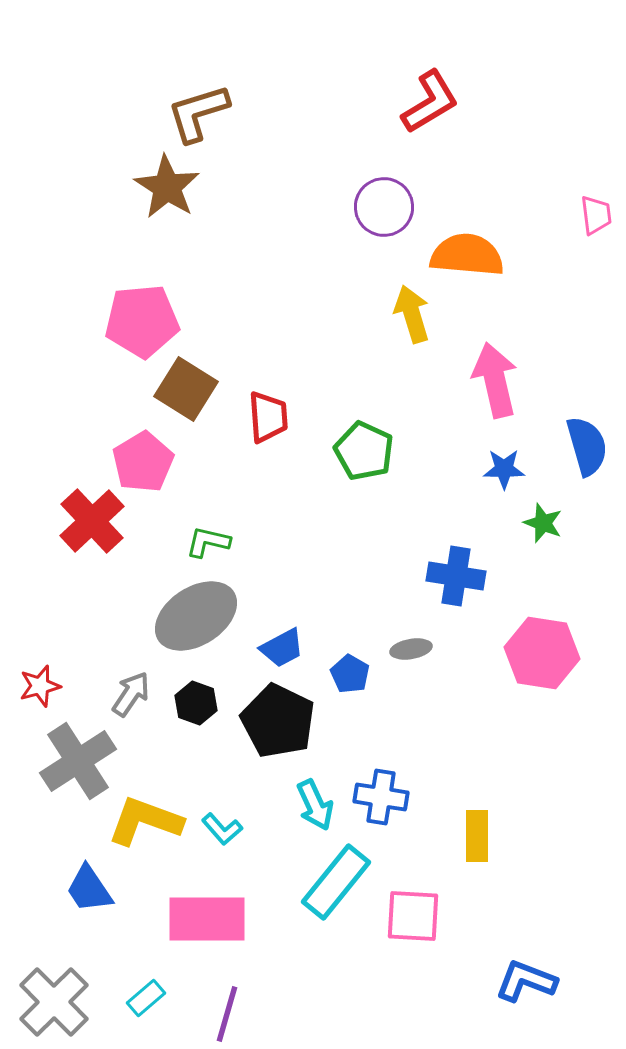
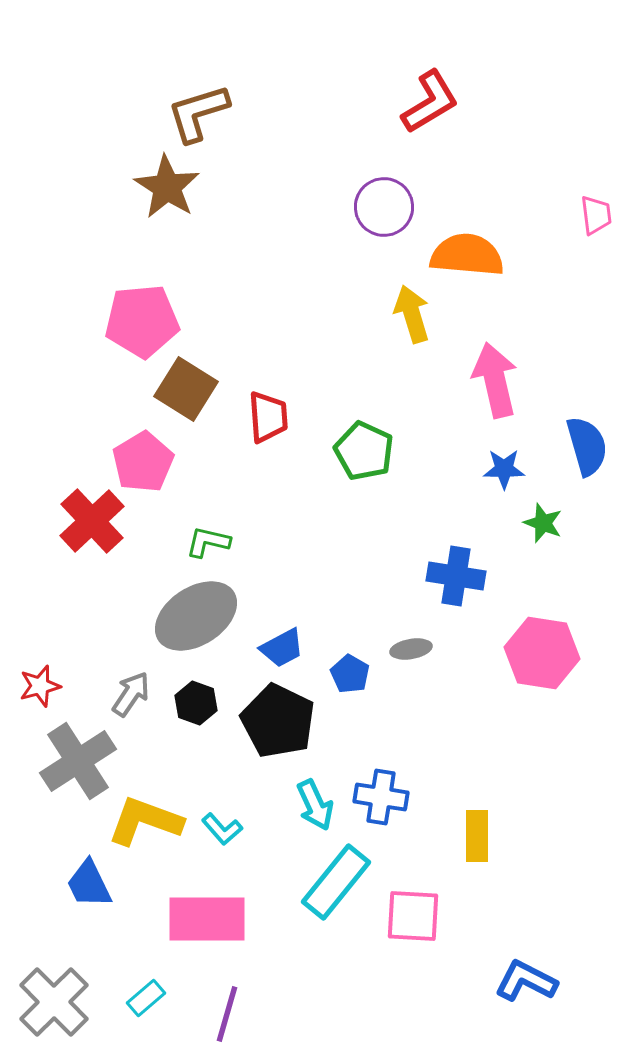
blue trapezoid at (89, 889): moved 5 px up; rotated 8 degrees clockwise
blue L-shape at (526, 981): rotated 6 degrees clockwise
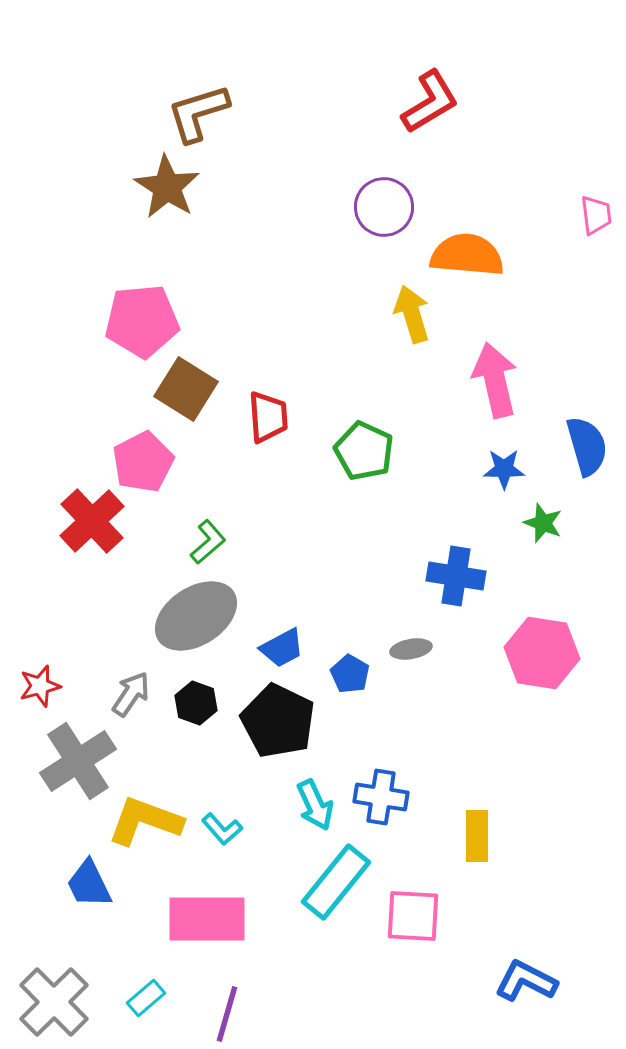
pink pentagon at (143, 462): rotated 4 degrees clockwise
green L-shape at (208, 542): rotated 126 degrees clockwise
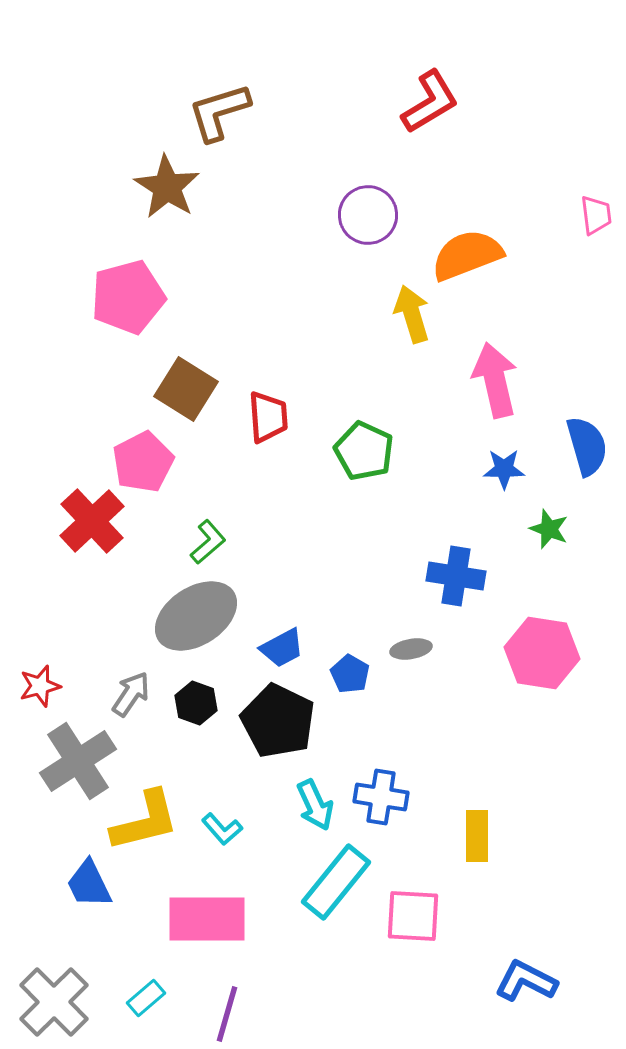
brown L-shape at (198, 113): moved 21 px right, 1 px up
purple circle at (384, 207): moved 16 px left, 8 px down
orange semicircle at (467, 255): rotated 26 degrees counterclockwise
pink pentagon at (142, 321): moved 14 px left, 24 px up; rotated 10 degrees counterclockwise
green star at (543, 523): moved 6 px right, 6 px down
yellow L-shape at (145, 821): rotated 146 degrees clockwise
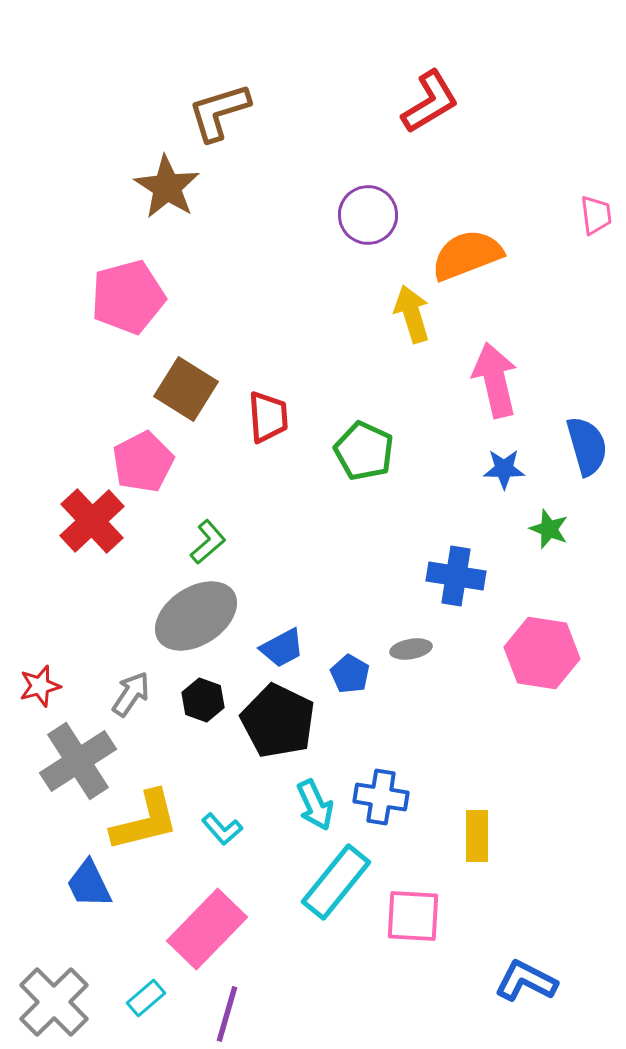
black hexagon at (196, 703): moved 7 px right, 3 px up
pink rectangle at (207, 919): moved 10 px down; rotated 46 degrees counterclockwise
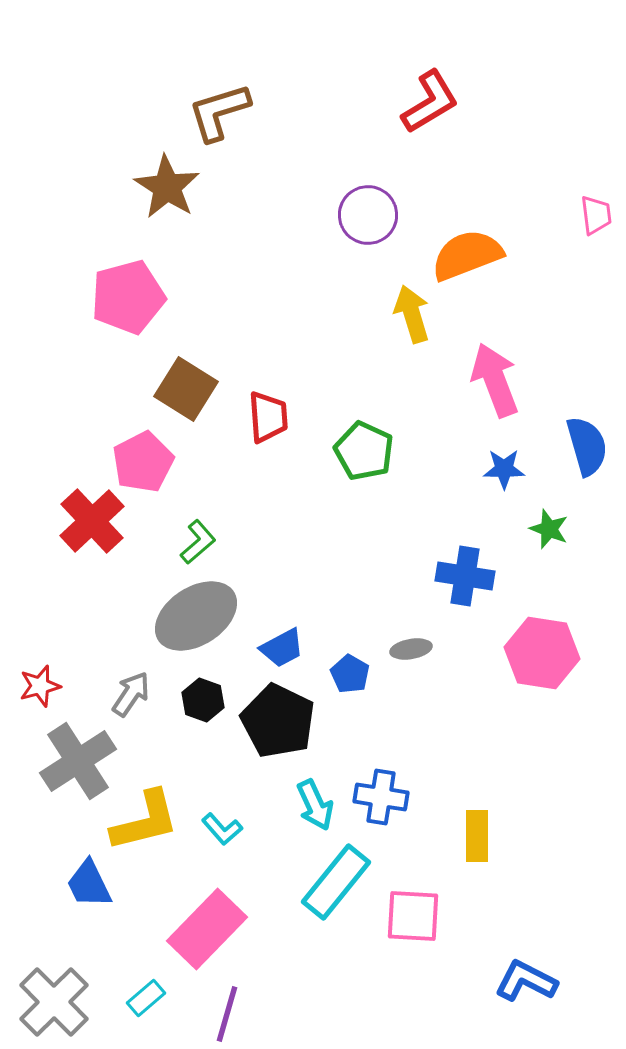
pink arrow at (495, 380): rotated 8 degrees counterclockwise
green L-shape at (208, 542): moved 10 px left
blue cross at (456, 576): moved 9 px right
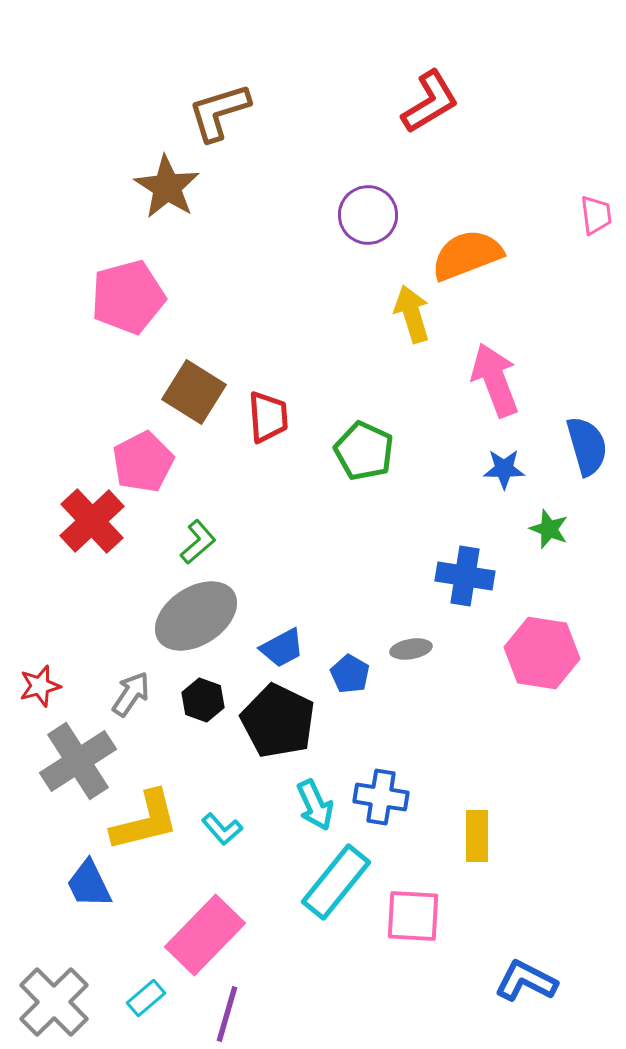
brown square at (186, 389): moved 8 px right, 3 px down
pink rectangle at (207, 929): moved 2 px left, 6 px down
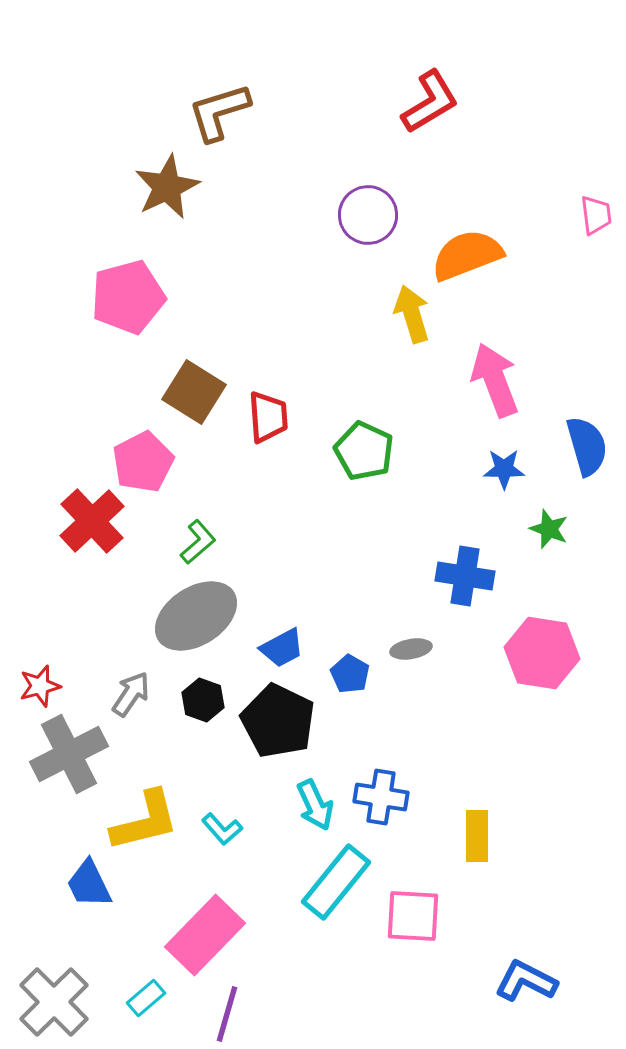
brown star at (167, 187): rotated 14 degrees clockwise
gray cross at (78, 761): moved 9 px left, 7 px up; rotated 6 degrees clockwise
